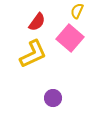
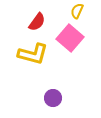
yellow L-shape: rotated 40 degrees clockwise
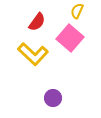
yellow L-shape: rotated 28 degrees clockwise
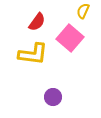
yellow semicircle: moved 6 px right
yellow L-shape: rotated 36 degrees counterclockwise
purple circle: moved 1 px up
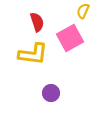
red semicircle: rotated 54 degrees counterclockwise
pink square: rotated 20 degrees clockwise
purple circle: moved 2 px left, 4 px up
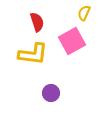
yellow semicircle: moved 1 px right, 2 px down
pink square: moved 2 px right, 3 px down
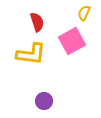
yellow L-shape: moved 2 px left
purple circle: moved 7 px left, 8 px down
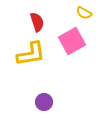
yellow semicircle: rotated 84 degrees counterclockwise
yellow L-shape: rotated 16 degrees counterclockwise
purple circle: moved 1 px down
